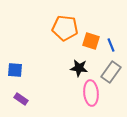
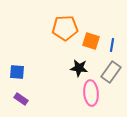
orange pentagon: rotated 10 degrees counterclockwise
blue line: moved 1 px right; rotated 32 degrees clockwise
blue square: moved 2 px right, 2 px down
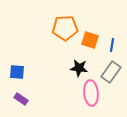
orange square: moved 1 px left, 1 px up
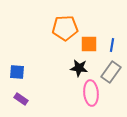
orange square: moved 1 px left, 4 px down; rotated 18 degrees counterclockwise
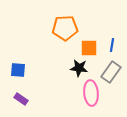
orange square: moved 4 px down
blue square: moved 1 px right, 2 px up
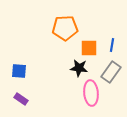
blue square: moved 1 px right, 1 px down
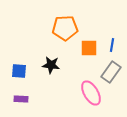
black star: moved 28 px left, 3 px up
pink ellipse: rotated 25 degrees counterclockwise
purple rectangle: rotated 32 degrees counterclockwise
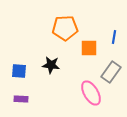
blue line: moved 2 px right, 8 px up
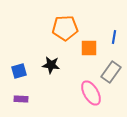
blue square: rotated 21 degrees counterclockwise
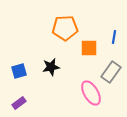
black star: moved 2 px down; rotated 18 degrees counterclockwise
purple rectangle: moved 2 px left, 4 px down; rotated 40 degrees counterclockwise
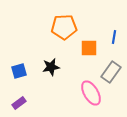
orange pentagon: moved 1 px left, 1 px up
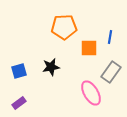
blue line: moved 4 px left
